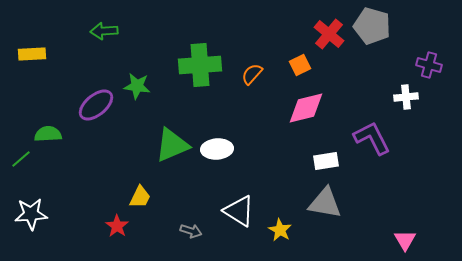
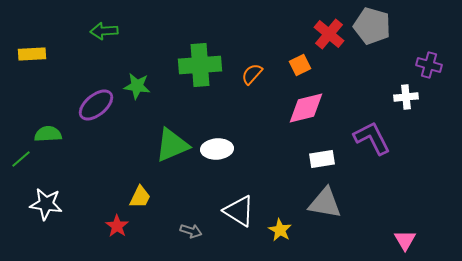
white rectangle: moved 4 px left, 2 px up
white star: moved 15 px right, 10 px up; rotated 12 degrees clockwise
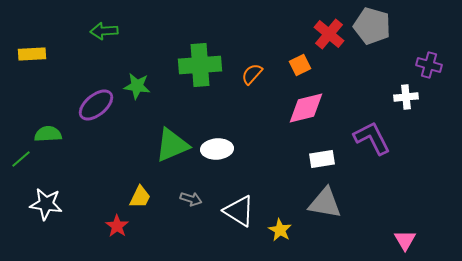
gray arrow: moved 32 px up
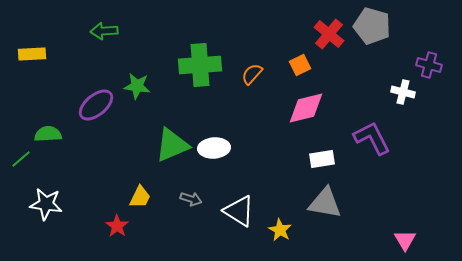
white cross: moved 3 px left, 5 px up; rotated 20 degrees clockwise
white ellipse: moved 3 px left, 1 px up
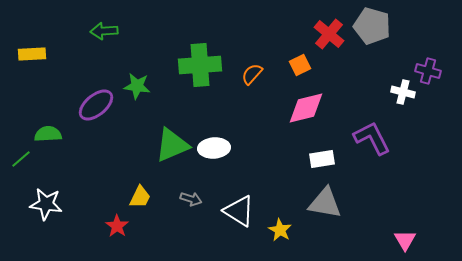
purple cross: moved 1 px left, 6 px down
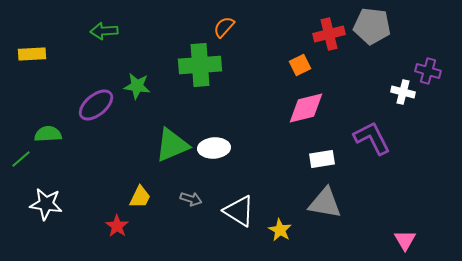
gray pentagon: rotated 9 degrees counterclockwise
red cross: rotated 36 degrees clockwise
orange semicircle: moved 28 px left, 47 px up
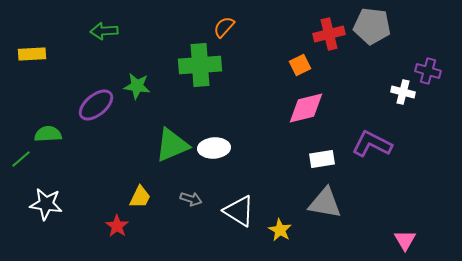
purple L-shape: moved 6 px down; rotated 36 degrees counterclockwise
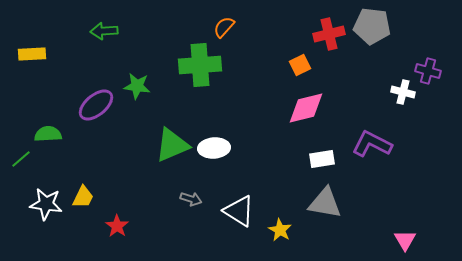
yellow trapezoid: moved 57 px left
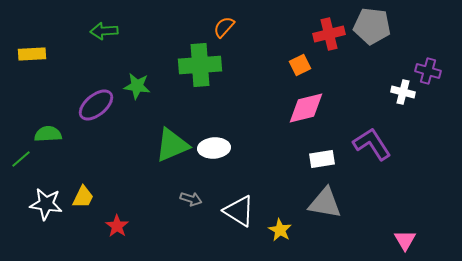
purple L-shape: rotated 30 degrees clockwise
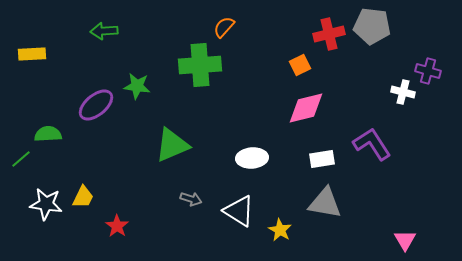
white ellipse: moved 38 px right, 10 px down
